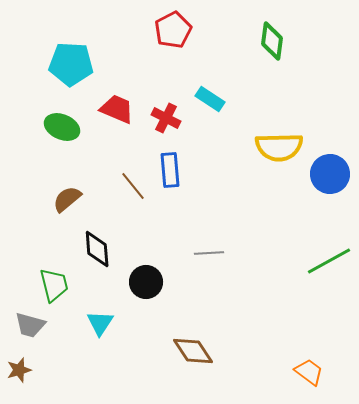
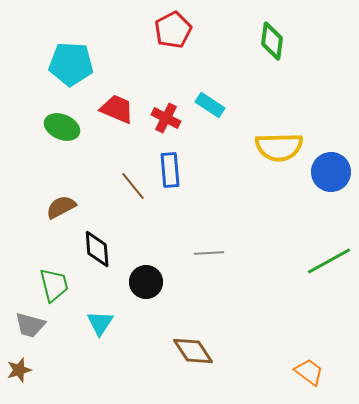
cyan rectangle: moved 6 px down
blue circle: moved 1 px right, 2 px up
brown semicircle: moved 6 px left, 8 px down; rotated 12 degrees clockwise
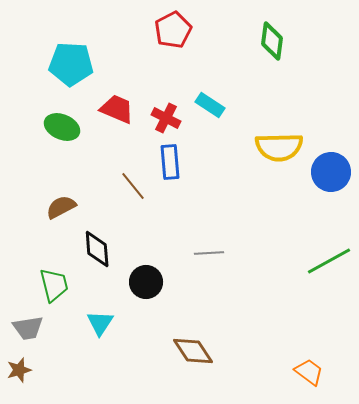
blue rectangle: moved 8 px up
gray trapezoid: moved 2 px left, 3 px down; rotated 24 degrees counterclockwise
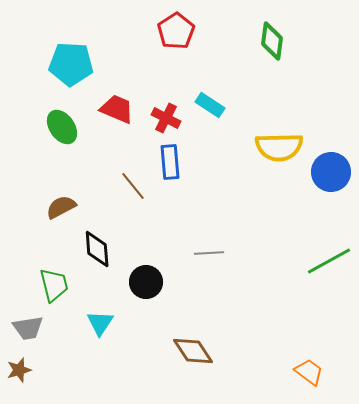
red pentagon: moved 3 px right, 1 px down; rotated 6 degrees counterclockwise
green ellipse: rotated 32 degrees clockwise
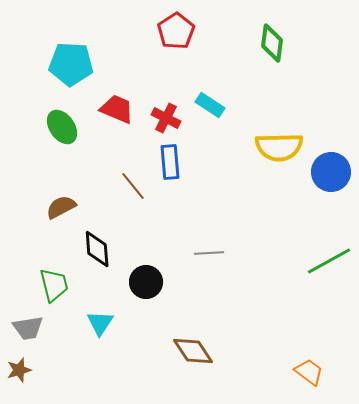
green diamond: moved 2 px down
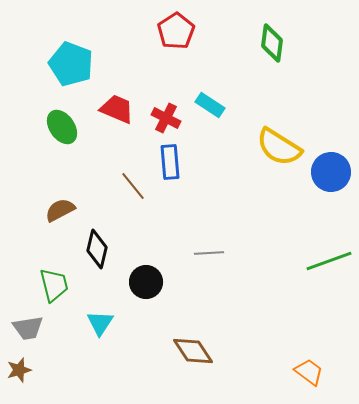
cyan pentagon: rotated 18 degrees clockwise
yellow semicircle: rotated 33 degrees clockwise
brown semicircle: moved 1 px left, 3 px down
black diamond: rotated 18 degrees clockwise
green line: rotated 9 degrees clockwise
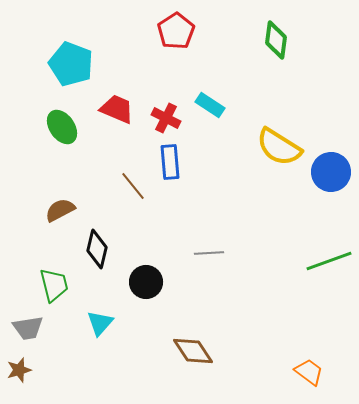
green diamond: moved 4 px right, 3 px up
cyan triangle: rotated 8 degrees clockwise
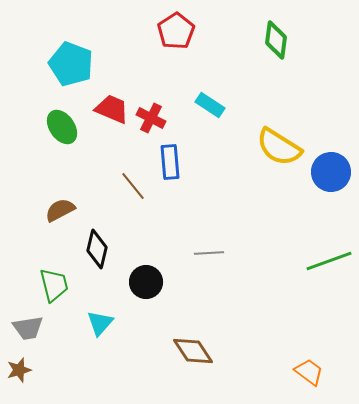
red trapezoid: moved 5 px left
red cross: moved 15 px left
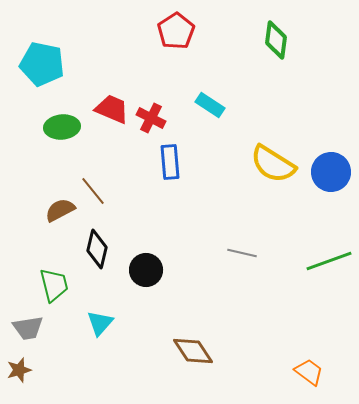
cyan pentagon: moved 29 px left; rotated 9 degrees counterclockwise
green ellipse: rotated 60 degrees counterclockwise
yellow semicircle: moved 6 px left, 17 px down
brown line: moved 40 px left, 5 px down
gray line: moved 33 px right; rotated 16 degrees clockwise
black circle: moved 12 px up
